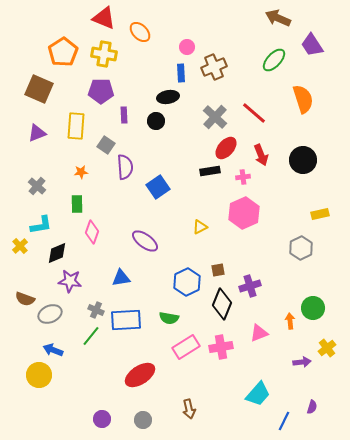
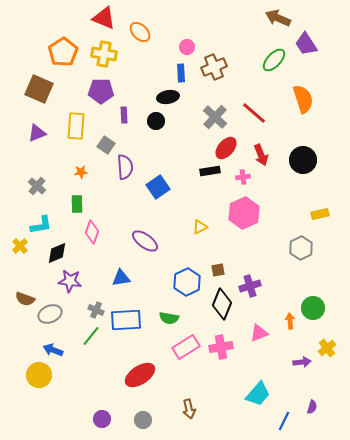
purple trapezoid at (312, 45): moved 6 px left, 1 px up
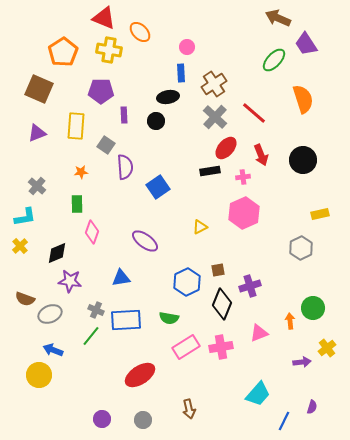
yellow cross at (104, 54): moved 5 px right, 4 px up
brown cross at (214, 67): moved 17 px down; rotated 10 degrees counterclockwise
cyan L-shape at (41, 225): moved 16 px left, 8 px up
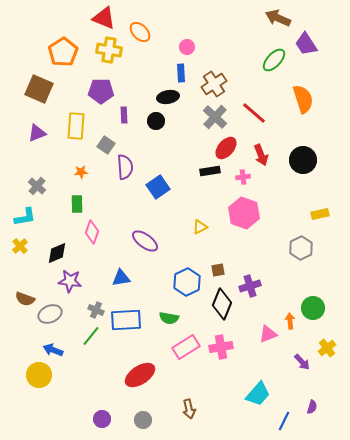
pink hexagon at (244, 213): rotated 16 degrees counterclockwise
pink triangle at (259, 333): moved 9 px right, 1 px down
purple arrow at (302, 362): rotated 54 degrees clockwise
